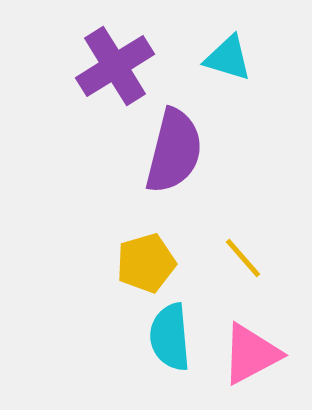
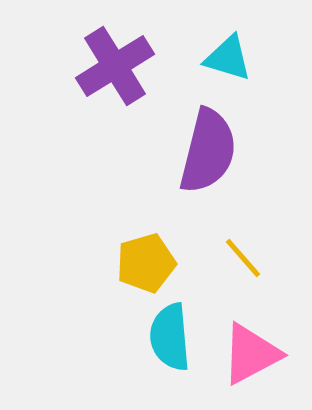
purple semicircle: moved 34 px right
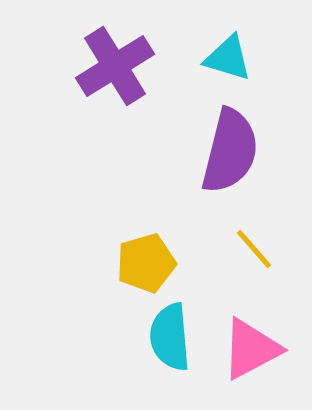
purple semicircle: moved 22 px right
yellow line: moved 11 px right, 9 px up
pink triangle: moved 5 px up
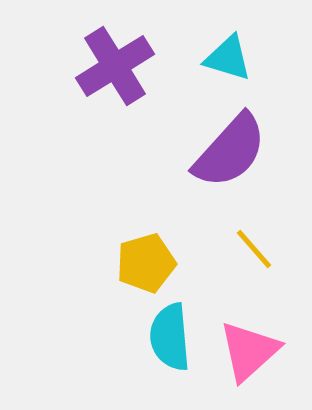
purple semicircle: rotated 28 degrees clockwise
pink triangle: moved 2 px left, 2 px down; rotated 14 degrees counterclockwise
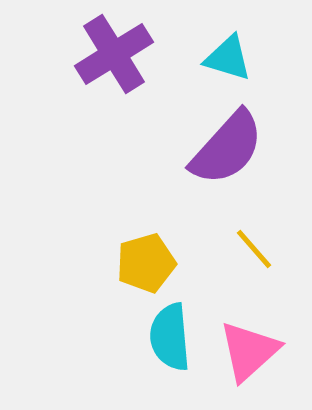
purple cross: moved 1 px left, 12 px up
purple semicircle: moved 3 px left, 3 px up
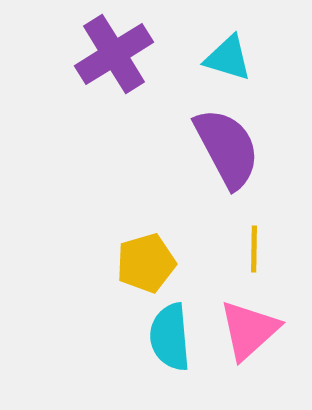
purple semicircle: rotated 70 degrees counterclockwise
yellow line: rotated 42 degrees clockwise
pink triangle: moved 21 px up
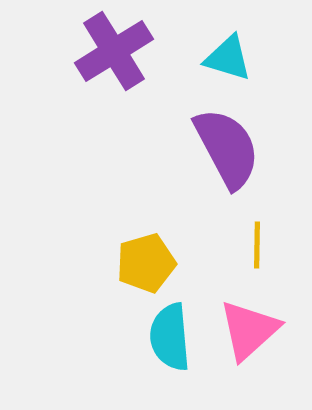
purple cross: moved 3 px up
yellow line: moved 3 px right, 4 px up
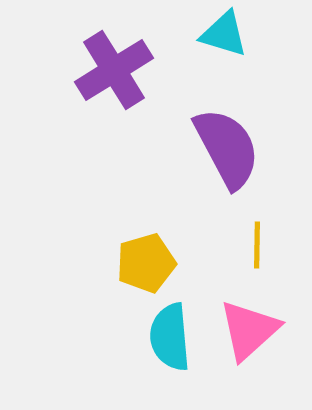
purple cross: moved 19 px down
cyan triangle: moved 4 px left, 24 px up
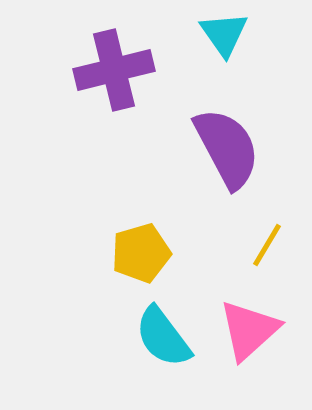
cyan triangle: rotated 38 degrees clockwise
purple cross: rotated 18 degrees clockwise
yellow line: moved 10 px right; rotated 30 degrees clockwise
yellow pentagon: moved 5 px left, 10 px up
cyan semicircle: moved 7 px left; rotated 32 degrees counterclockwise
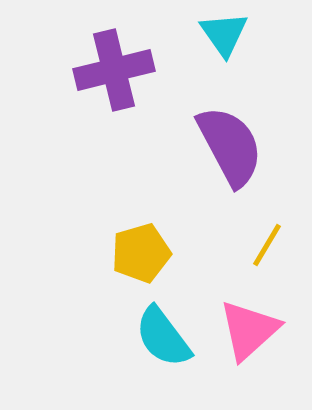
purple semicircle: moved 3 px right, 2 px up
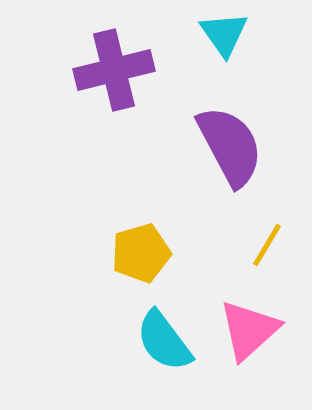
cyan semicircle: moved 1 px right, 4 px down
